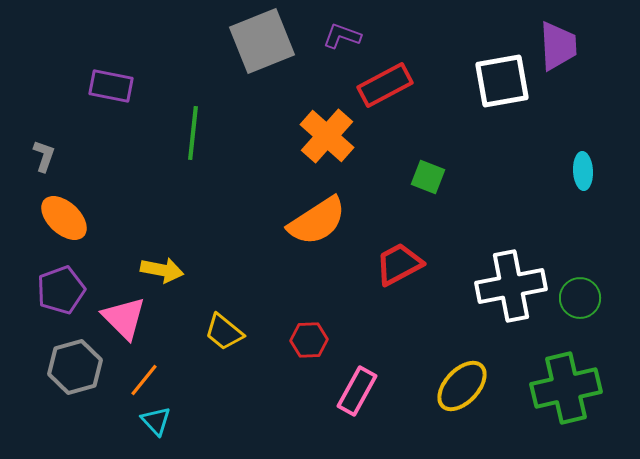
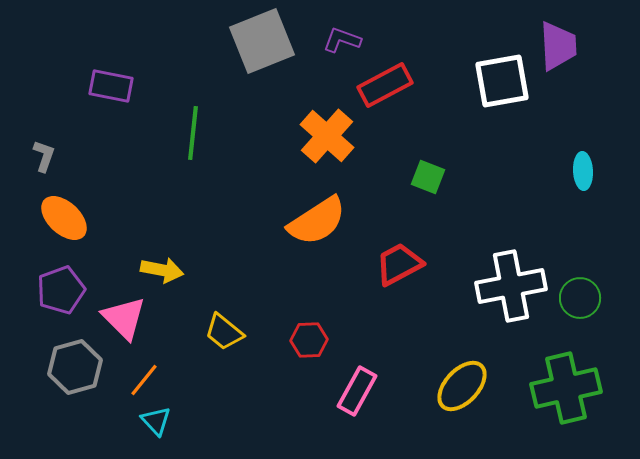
purple L-shape: moved 4 px down
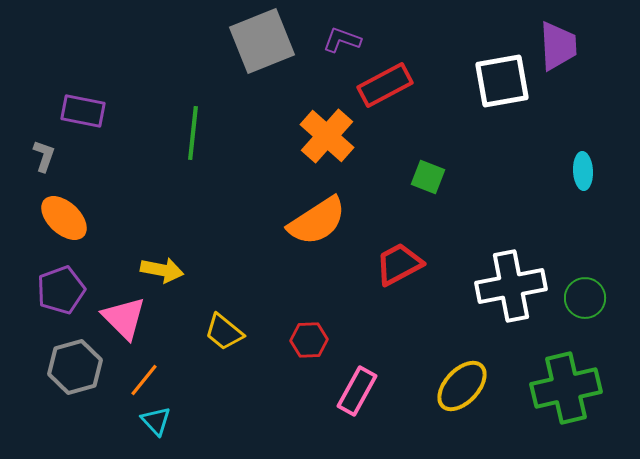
purple rectangle: moved 28 px left, 25 px down
green circle: moved 5 px right
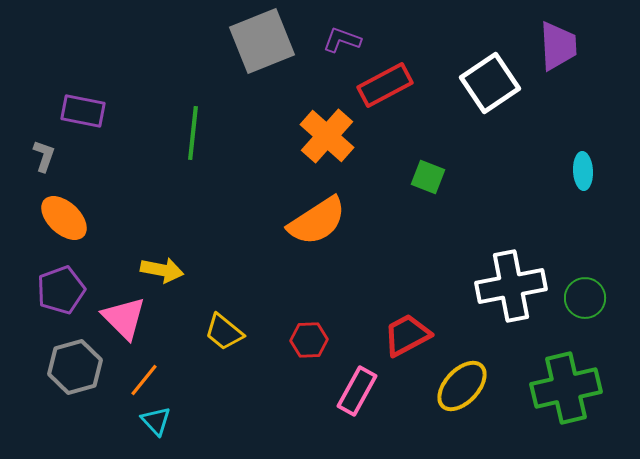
white square: moved 12 px left, 2 px down; rotated 24 degrees counterclockwise
red trapezoid: moved 8 px right, 71 px down
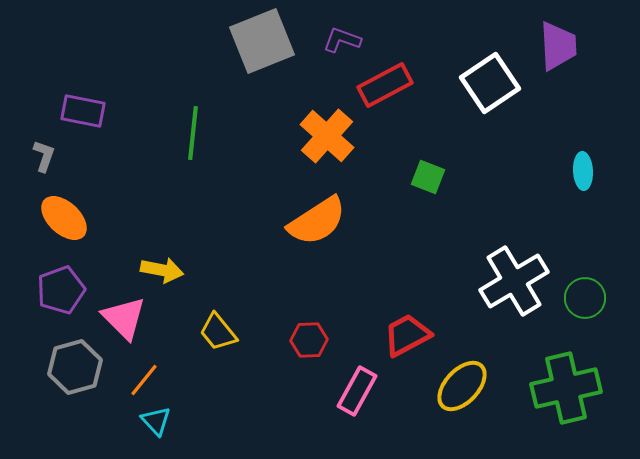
white cross: moved 3 px right, 5 px up; rotated 20 degrees counterclockwise
yellow trapezoid: moved 6 px left; rotated 12 degrees clockwise
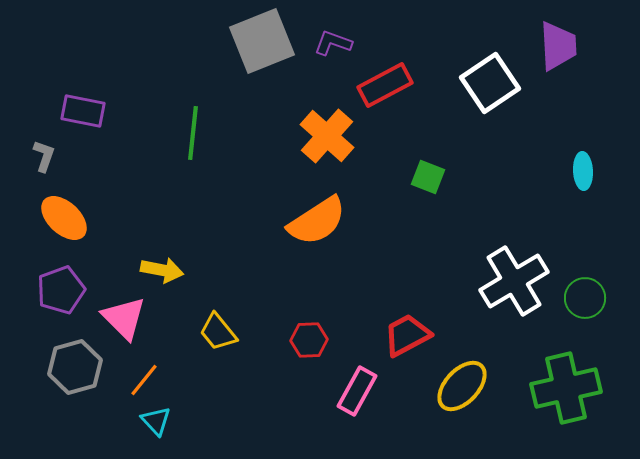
purple L-shape: moved 9 px left, 3 px down
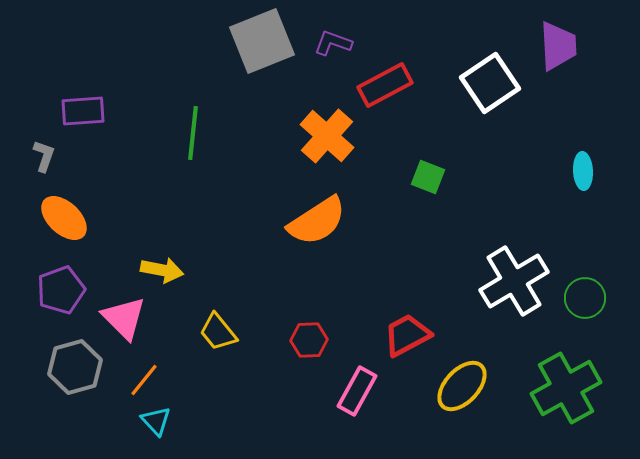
purple rectangle: rotated 15 degrees counterclockwise
green cross: rotated 16 degrees counterclockwise
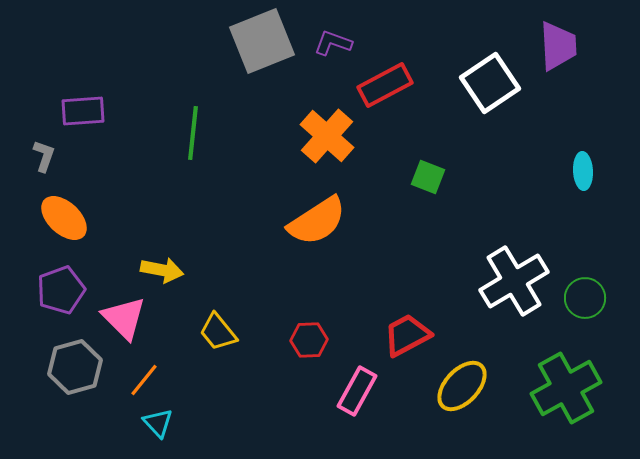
cyan triangle: moved 2 px right, 2 px down
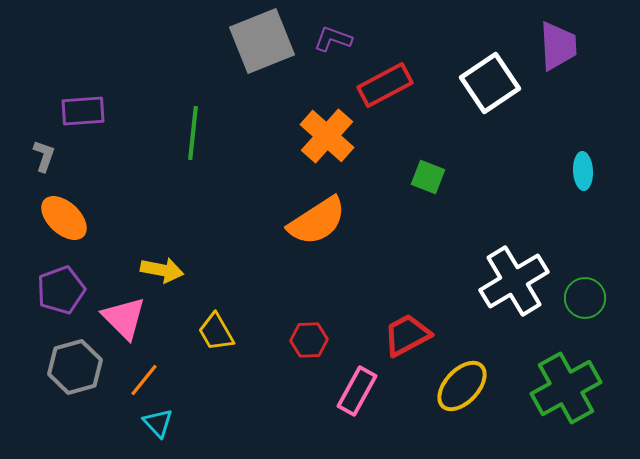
purple L-shape: moved 4 px up
yellow trapezoid: moved 2 px left; rotated 9 degrees clockwise
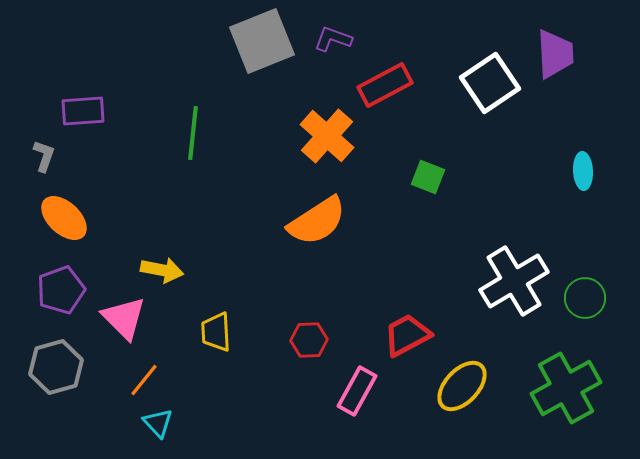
purple trapezoid: moved 3 px left, 8 px down
yellow trapezoid: rotated 27 degrees clockwise
gray hexagon: moved 19 px left
